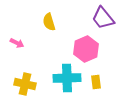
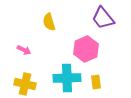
pink arrow: moved 7 px right, 7 px down
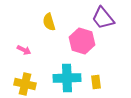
pink hexagon: moved 4 px left, 8 px up; rotated 20 degrees counterclockwise
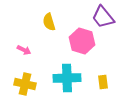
purple trapezoid: moved 1 px up
yellow rectangle: moved 7 px right
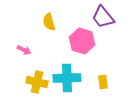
yellow cross: moved 12 px right, 2 px up
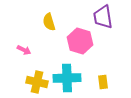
purple trapezoid: rotated 30 degrees clockwise
pink hexagon: moved 2 px left
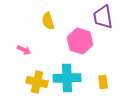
yellow semicircle: moved 1 px left, 1 px up
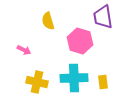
cyan cross: moved 7 px right
